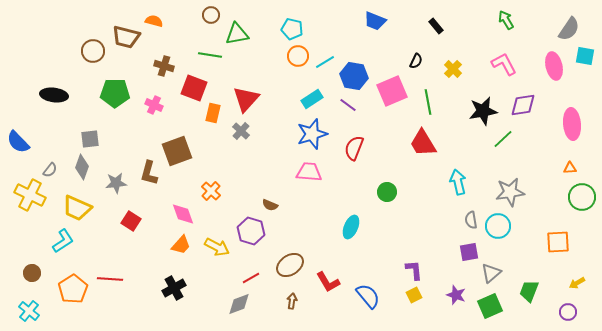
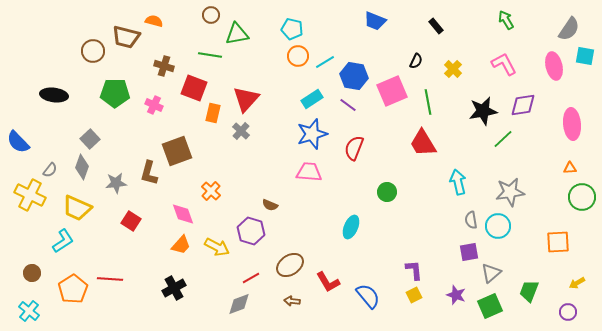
gray square at (90, 139): rotated 36 degrees counterclockwise
brown arrow at (292, 301): rotated 91 degrees counterclockwise
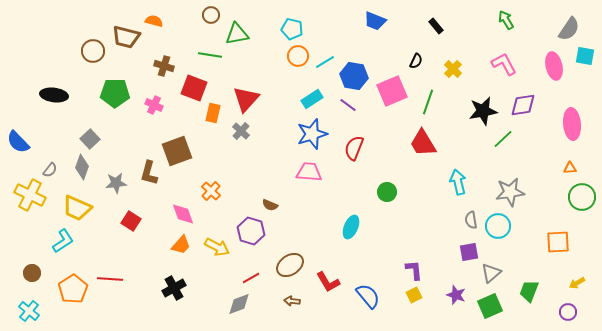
green line at (428, 102): rotated 30 degrees clockwise
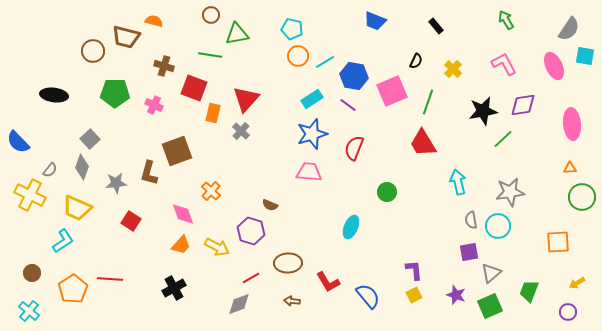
pink ellipse at (554, 66): rotated 12 degrees counterclockwise
brown ellipse at (290, 265): moved 2 px left, 2 px up; rotated 32 degrees clockwise
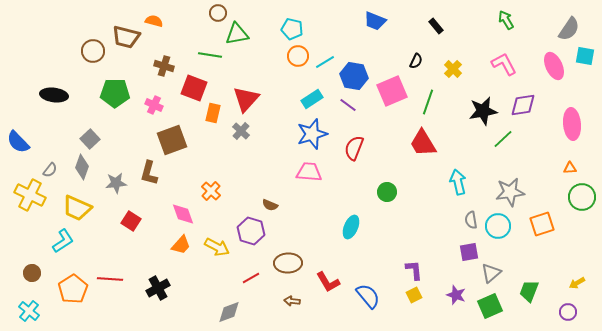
brown circle at (211, 15): moved 7 px right, 2 px up
brown square at (177, 151): moved 5 px left, 11 px up
orange square at (558, 242): moved 16 px left, 18 px up; rotated 15 degrees counterclockwise
black cross at (174, 288): moved 16 px left
gray diamond at (239, 304): moved 10 px left, 8 px down
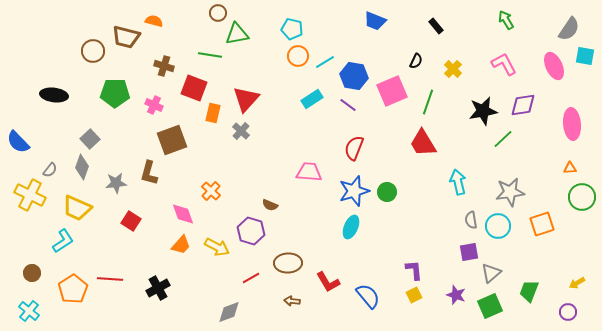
blue star at (312, 134): moved 42 px right, 57 px down
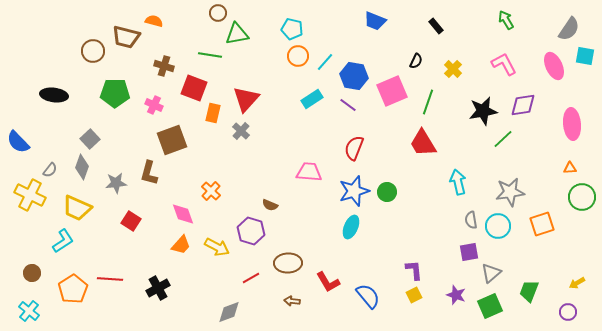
cyan line at (325, 62): rotated 18 degrees counterclockwise
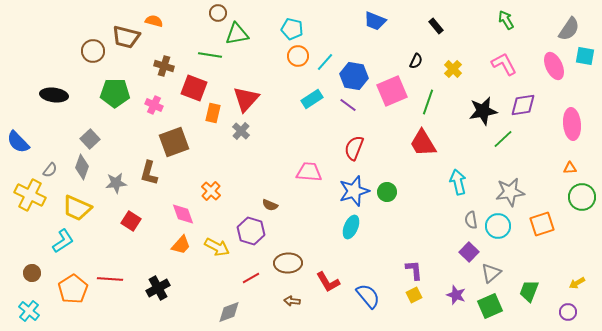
brown square at (172, 140): moved 2 px right, 2 px down
purple square at (469, 252): rotated 36 degrees counterclockwise
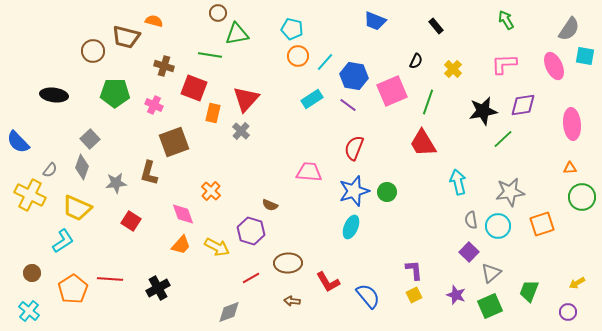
pink L-shape at (504, 64): rotated 64 degrees counterclockwise
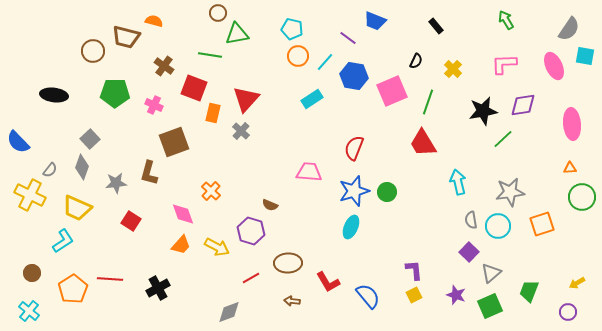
brown cross at (164, 66): rotated 18 degrees clockwise
purple line at (348, 105): moved 67 px up
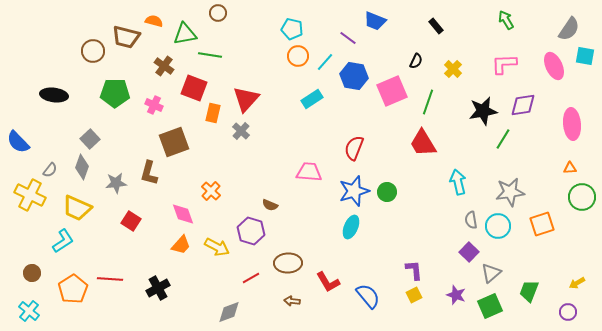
green triangle at (237, 34): moved 52 px left
green line at (503, 139): rotated 15 degrees counterclockwise
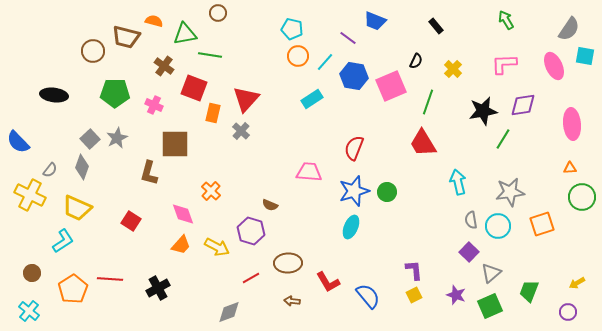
pink square at (392, 91): moved 1 px left, 5 px up
brown square at (174, 142): moved 1 px right, 2 px down; rotated 20 degrees clockwise
gray star at (116, 183): moved 1 px right, 45 px up; rotated 20 degrees counterclockwise
